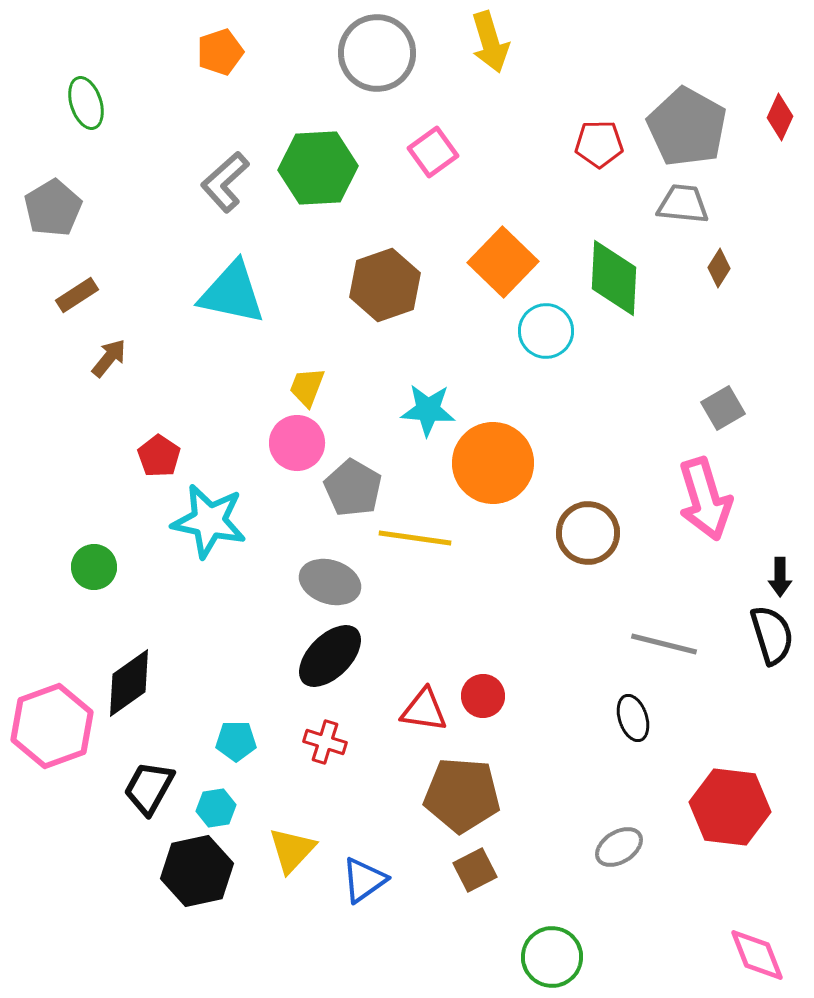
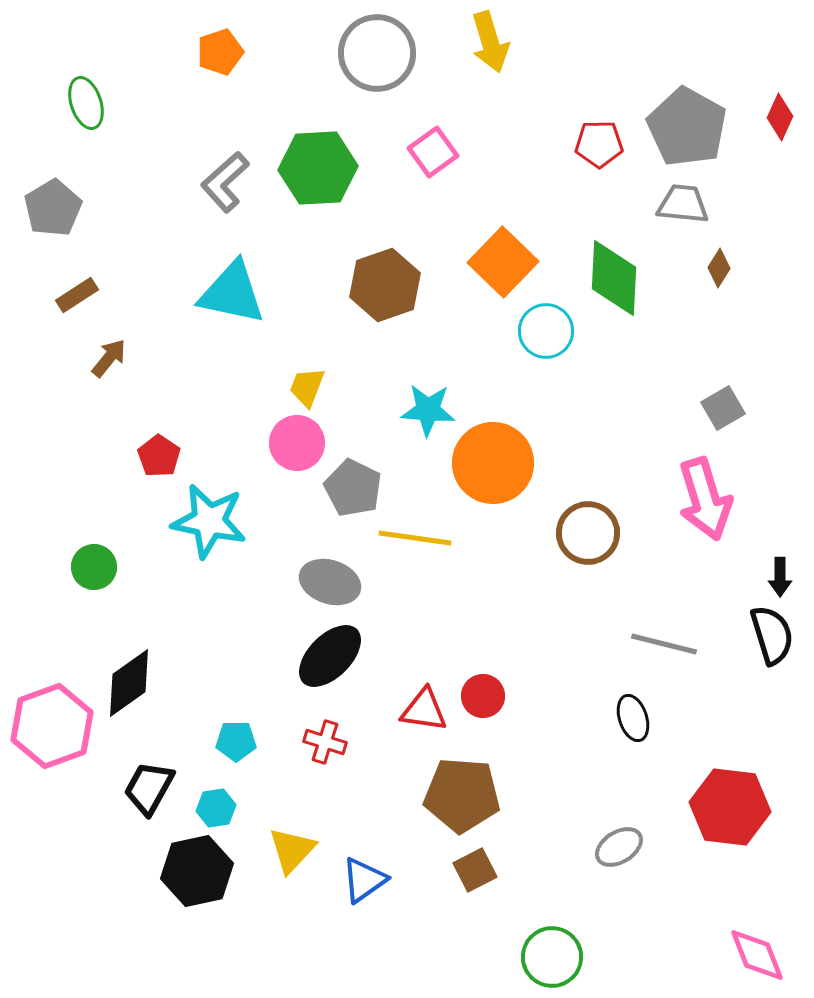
gray pentagon at (353, 488): rotated 4 degrees counterclockwise
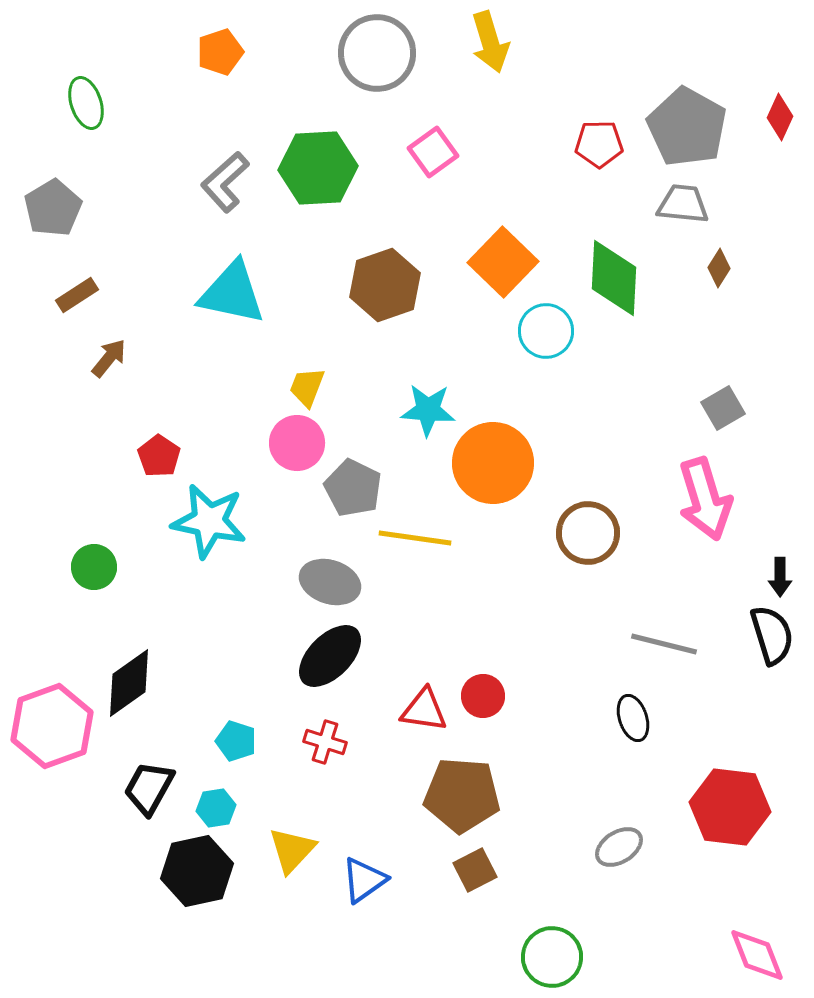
cyan pentagon at (236, 741): rotated 18 degrees clockwise
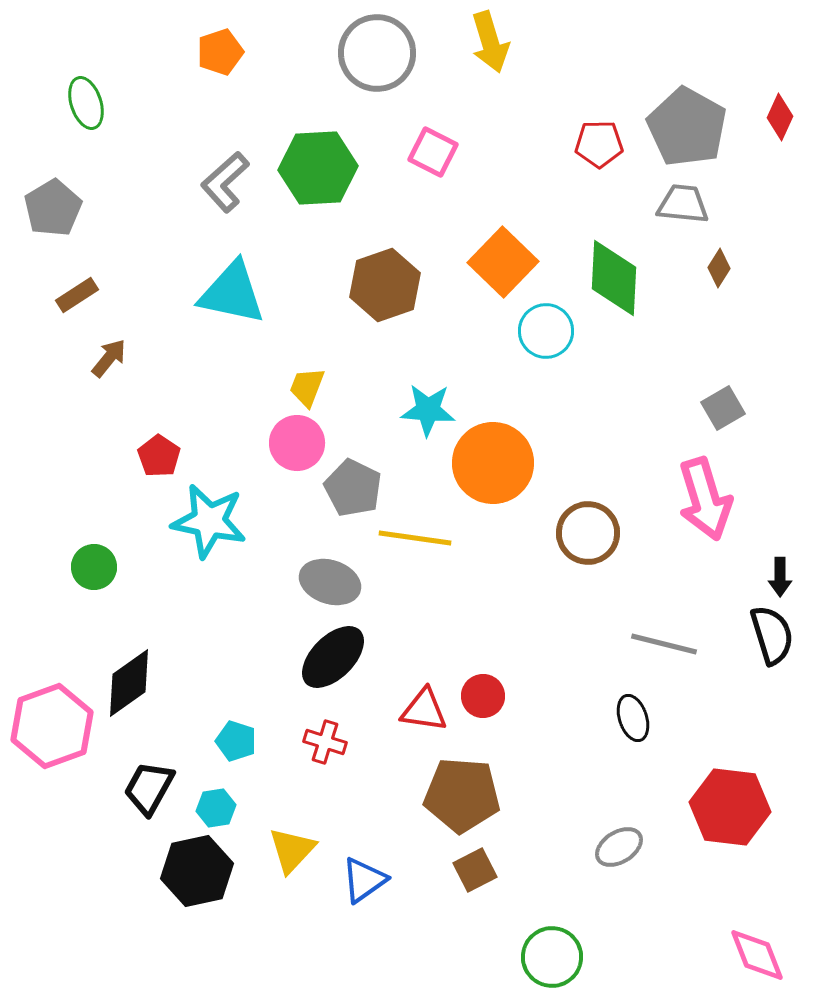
pink square at (433, 152): rotated 27 degrees counterclockwise
black ellipse at (330, 656): moved 3 px right, 1 px down
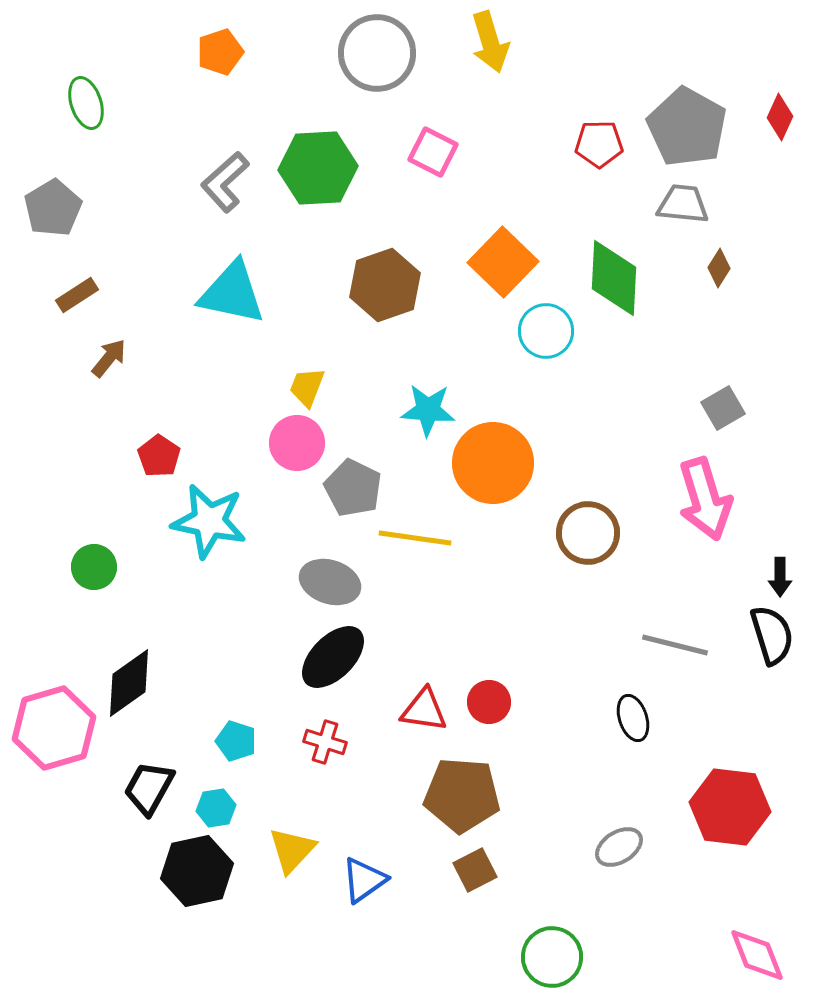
gray line at (664, 644): moved 11 px right, 1 px down
red circle at (483, 696): moved 6 px right, 6 px down
pink hexagon at (52, 726): moved 2 px right, 2 px down; rotated 4 degrees clockwise
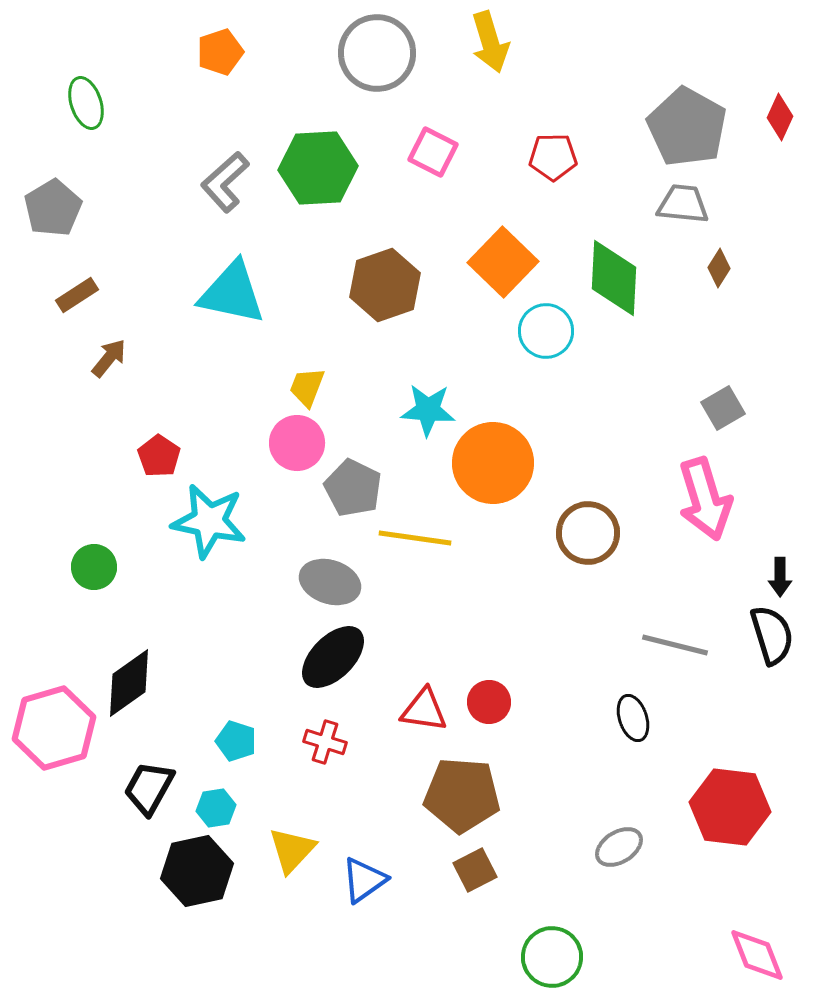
red pentagon at (599, 144): moved 46 px left, 13 px down
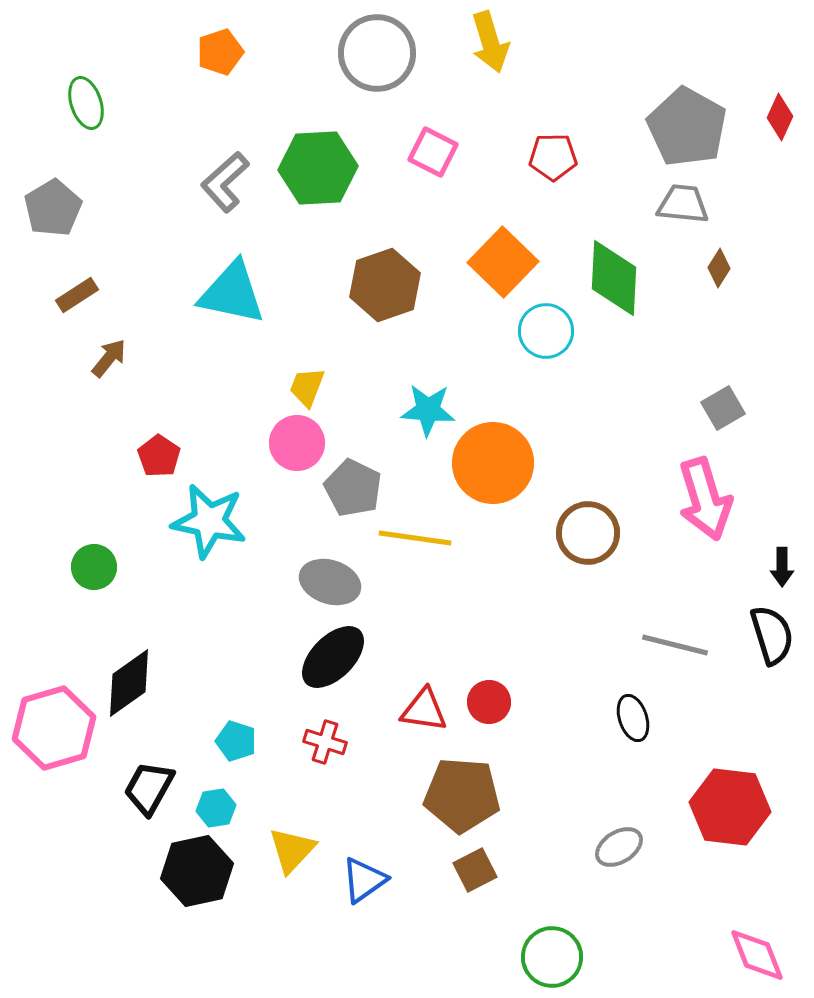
black arrow at (780, 577): moved 2 px right, 10 px up
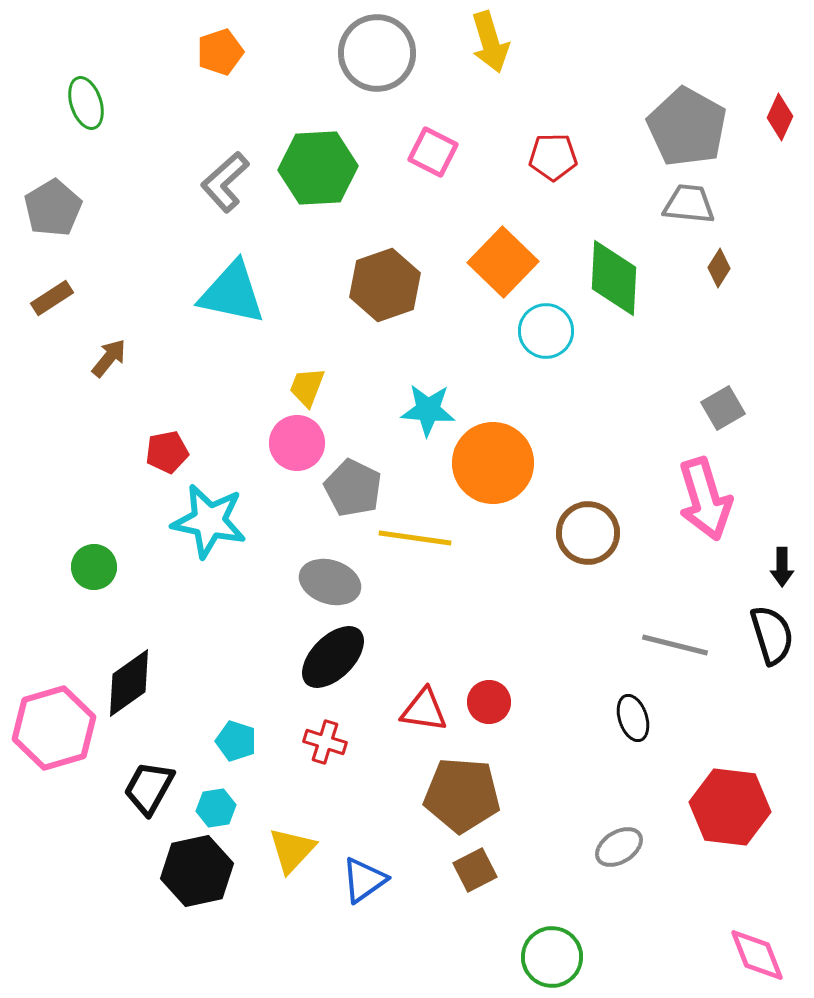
gray trapezoid at (683, 204): moved 6 px right
brown rectangle at (77, 295): moved 25 px left, 3 px down
red pentagon at (159, 456): moved 8 px right, 4 px up; rotated 27 degrees clockwise
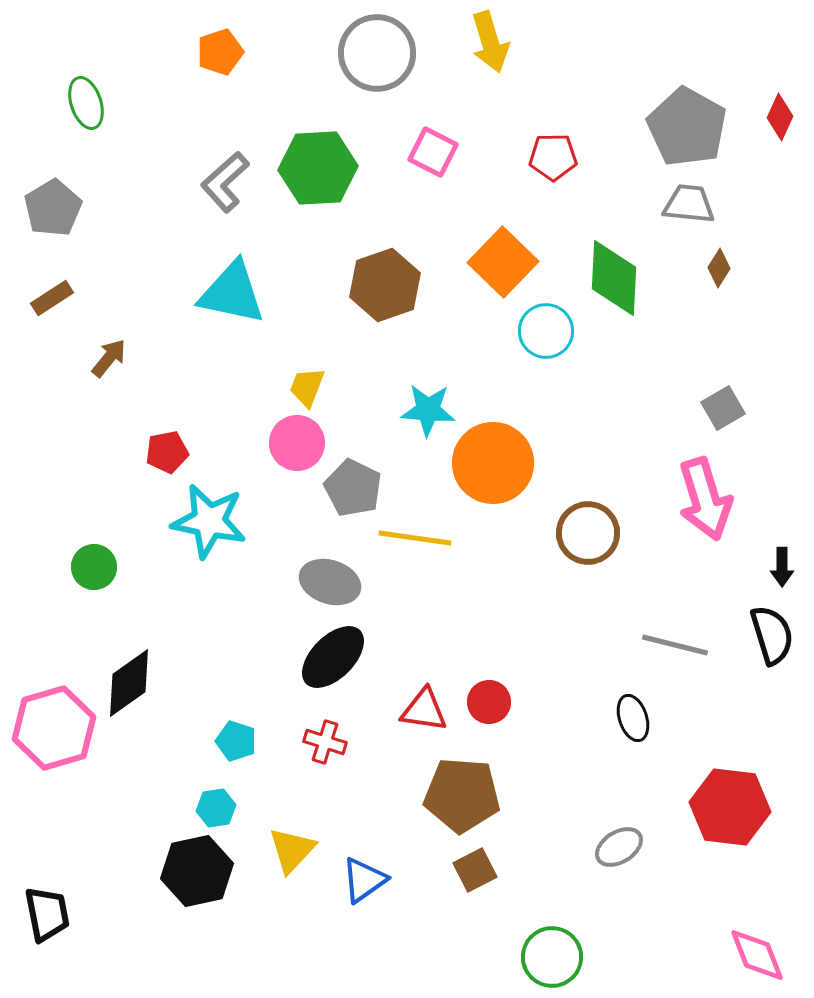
black trapezoid at (149, 788): moved 102 px left, 126 px down; rotated 140 degrees clockwise
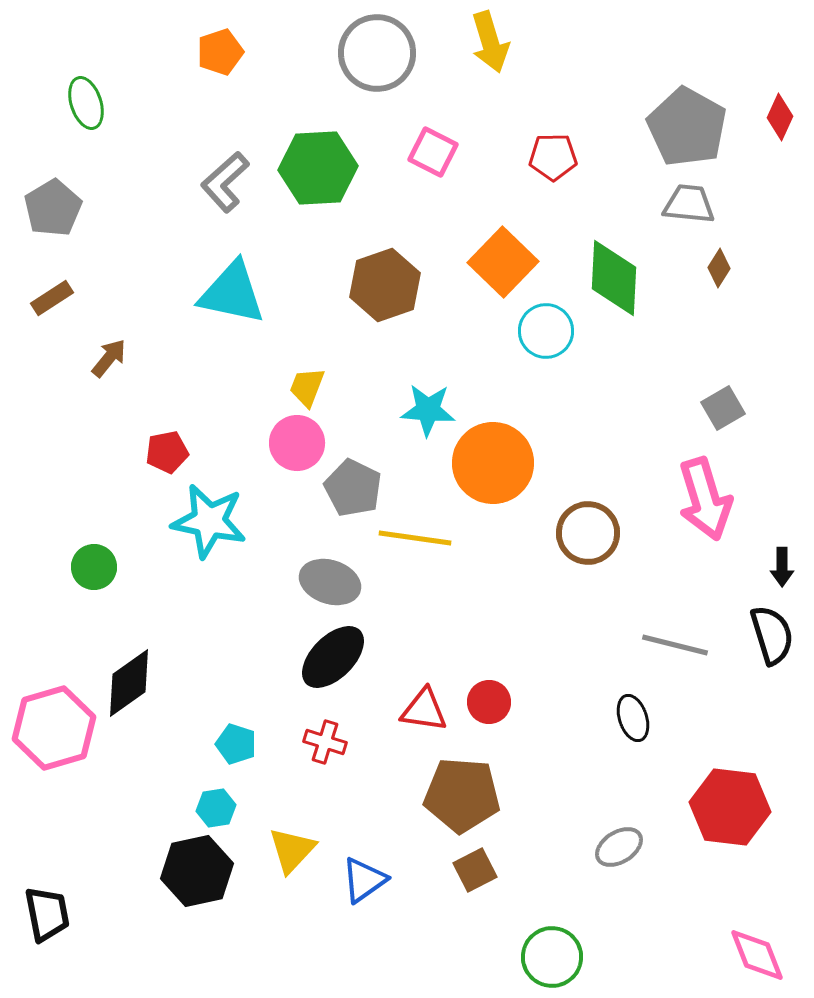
cyan pentagon at (236, 741): moved 3 px down
